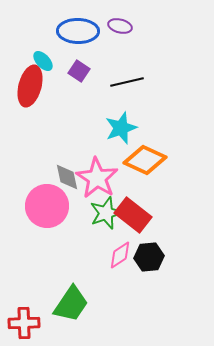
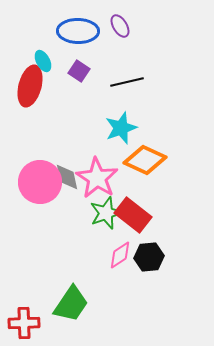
purple ellipse: rotated 45 degrees clockwise
cyan ellipse: rotated 15 degrees clockwise
pink circle: moved 7 px left, 24 px up
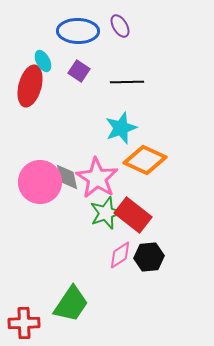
black line: rotated 12 degrees clockwise
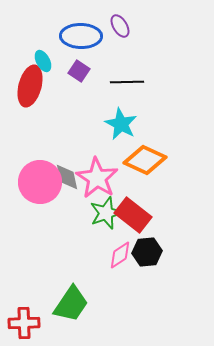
blue ellipse: moved 3 px right, 5 px down
cyan star: moved 4 px up; rotated 24 degrees counterclockwise
black hexagon: moved 2 px left, 5 px up
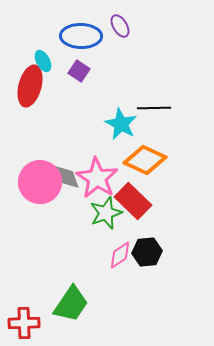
black line: moved 27 px right, 26 px down
gray diamond: rotated 8 degrees counterclockwise
red rectangle: moved 14 px up; rotated 6 degrees clockwise
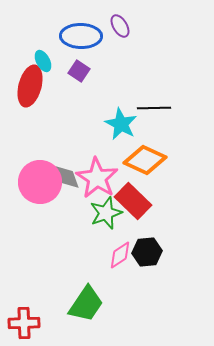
green trapezoid: moved 15 px right
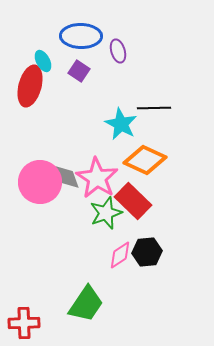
purple ellipse: moved 2 px left, 25 px down; rotated 15 degrees clockwise
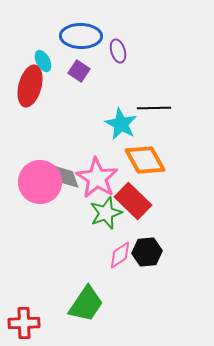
orange diamond: rotated 36 degrees clockwise
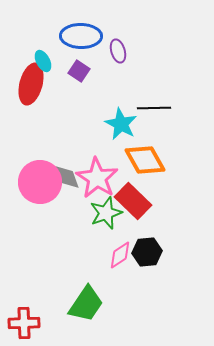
red ellipse: moved 1 px right, 2 px up
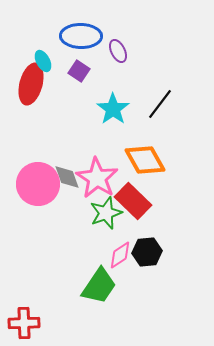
purple ellipse: rotated 10 degrees counterclockwise
black line: moved 6 px right, 4 px up; rotated 52 degrees counterclockwise
cyan star: moved 8 px left, 15 px up; rotated 8 degrees clockwise
pink circle: moved 2 px left, 2 px down
green trapezoid: moved 13 px right, 18 px up
